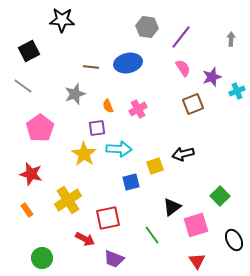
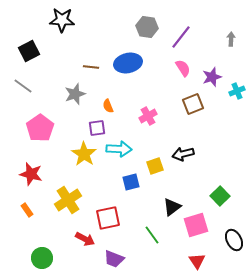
pink cross: moved 10 px right, 7 px down
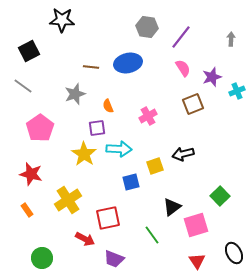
black ellipse: moved 13 px down
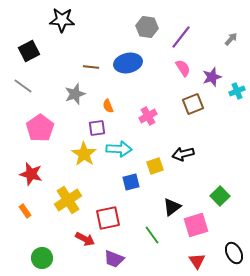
gray arrow: rotated 40 degrees clockwise
orange rectangle: moved 2 px left, 1 px down
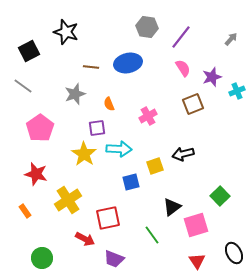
black star: moved 4 px right, 12 px down; rotated 15 degrees clockwise
orange semicircle: moved 1 px right, 2 px up
red star: moved 5 px right
